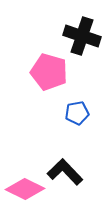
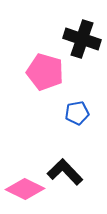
black cross: moved 3 px down
pink pentagon: moved 4 px left
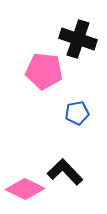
black cross: moved 4 px left
pink pentagon: moved 1 px left, 1 px up; rotated 9 degrees counterclockwise
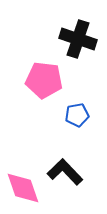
pink pentagon: moved 9 px down
blue pentagon: moved 2 px down
pink diamond: moved 2 px left, 1 px up; rotated 45 degrees clockwise
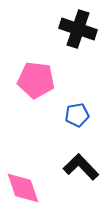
black cross: moved 10 px up
pink pentagon: moved 8 px left
black L-shape: moved 16 px right, 5 px up
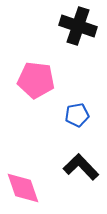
black cross: moved 3 px up
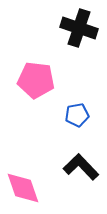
black cross: moved 1 px right, 2 px down
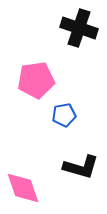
pink pentagon: rotated 15 degrees counterclockwise
blue pentagon: moved 13 px left
black L-shape: rotated 150 degrees clockwise
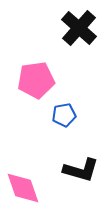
black cross: rotated 24 degrees clockwise
black L-shape: moved 3 px down
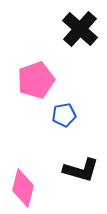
black cross: moved 1 px right, 1 px down
pink pentagon: rotated 12 degrees counterclockwise
pink diamond: rotated 33 degrees clockwise
